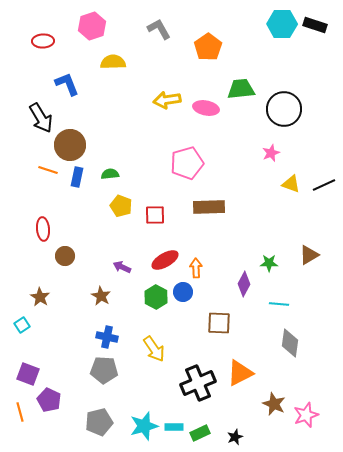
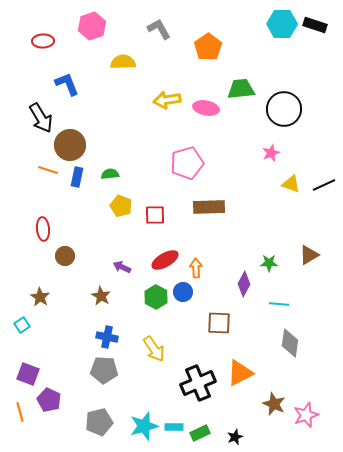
yellow semicircle at (113, 62): moved 10 px right
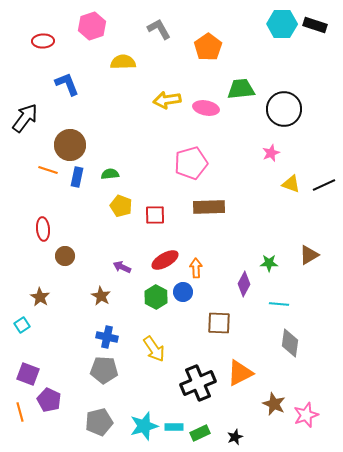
black arrow at (41, 118): moved 16 px left; rotated 112 degrees counterclockwise
pink pentagon at (187, 163): moved 4 px right
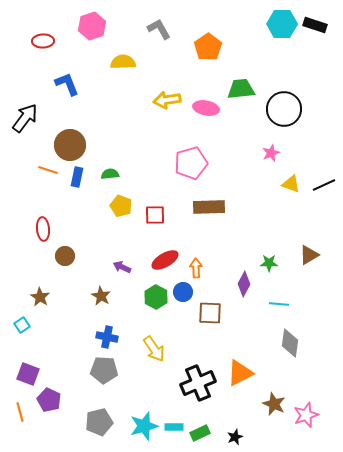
brown square at (219, 323): moved 9 px left, 10 px up
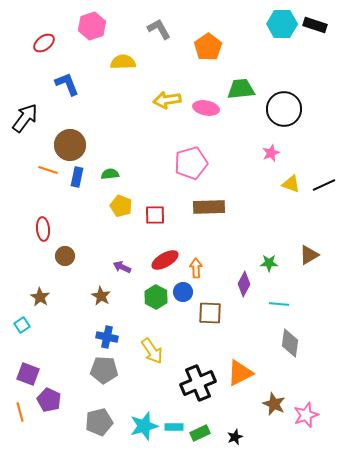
red ellipse at (43, 41): moved 1 px right, 2 px down; rotated 35 degrees counterclockwise
yellow arrow at (154, 349): moved 2 px left, 2 px down
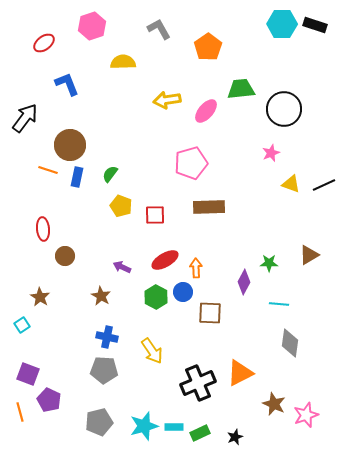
pink ellipse at (206, 108): moved 3 px down; rotated 60 degrees counterclockwise
green semicircle at (110, 174): rotated 48 degrees counterclockwise
purple diamond at (244, 284): moved 2 px up
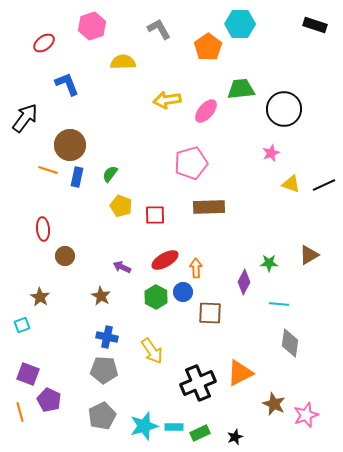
cyan hexagon at (282, 24): moved 42 px left
cyan square at (22, 325): rotated 14 degrees clockwise
gray pentagon at (99, 422): moved 3 px right, 6 px up; rotated 12 degrees counterclockwise
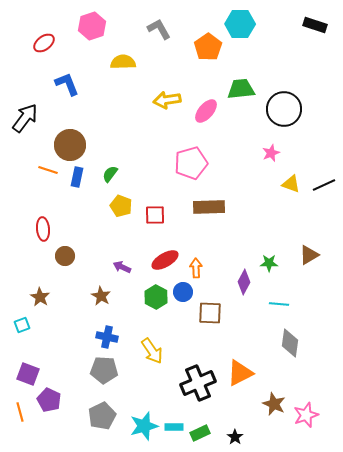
black star at (235, 437): rotated 14 degrees counterclockwise
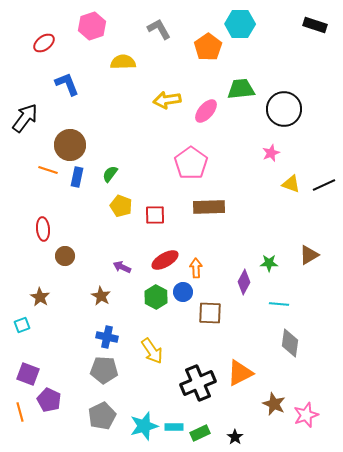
pink pentagon at (191, 163): rotated 20 degrees counterclockwise
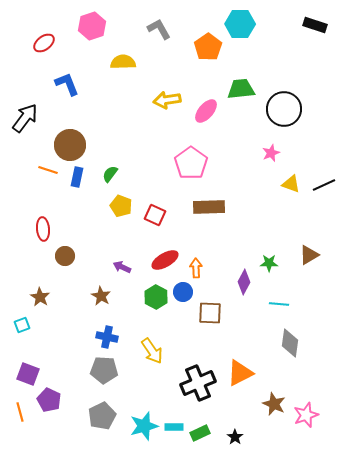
red square at (155, 215): rotated 25 degrees clockwise
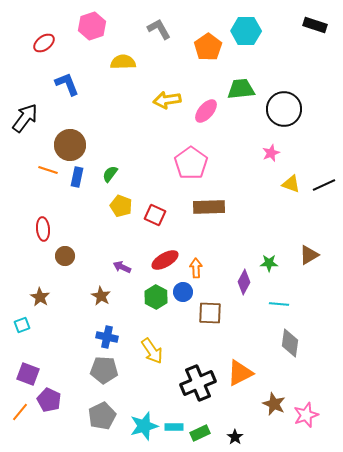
cyan hexagon at (240, 24): moved 6 px right, 7 px down
orange line at (20, 412): rotated 54 degrees clockwise
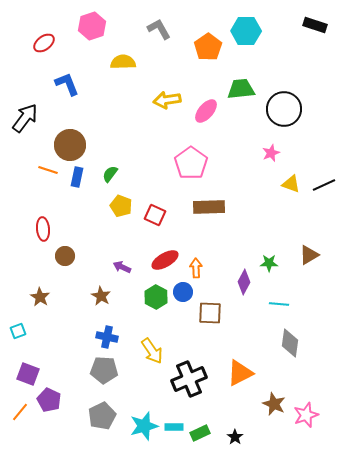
cyan square at (22, 325): moved 4 px left, 6 px down
black cross at (198, 383): moved 9 px left, 4 px up
